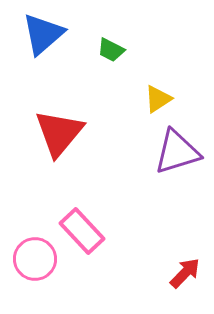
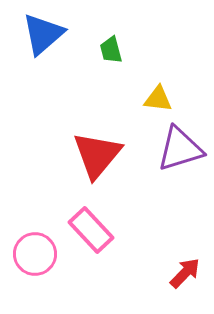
green trapezoid: rotated 48 degrees clockwise
yellow triangle: rotated 40 degrees clockwise
red triangle: moved 38 px right, 22 px down
purple triangle: moved 3 px right, 3 px up
pink rectangle: moved 9 px right, 1 px up
pink circle: moved 5 px up
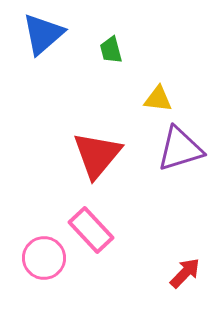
pink circle: moved 9 px right, 4 px down
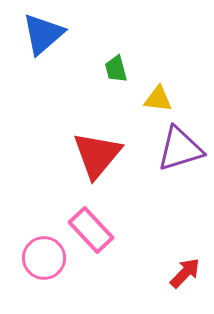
green trapezoid: moved 5 px right, 19 px down
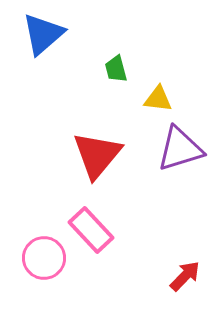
red arrow: moved 3 px down
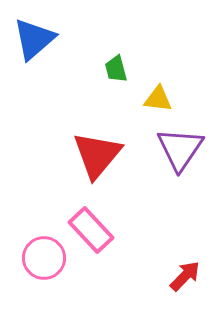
blue triangle: moved 9 px left, 5 px down
purple triangle: rotated 39 degrees counterclockwise
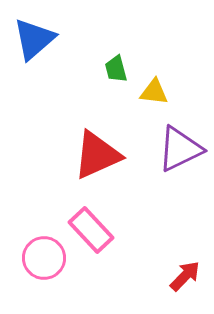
yellow triangle: moved 4 px left, 7 px up
purple triangle: rotated 30 degrees clockwise
red triangle: rotated 26 degrees clockwise
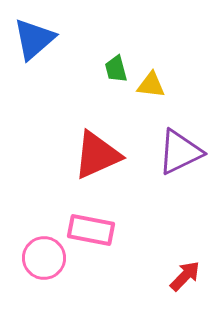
yellow triangle: moved 3 px left, 7 px up
purple triangle: moved 3 px down
pink rectangle: rotated 36 degrees counterclockwise
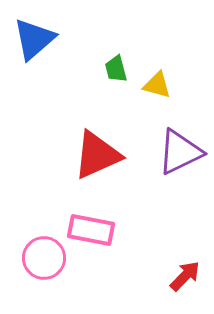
yellow triangle: moved 6 px right; rotated 8 degrees clockwise
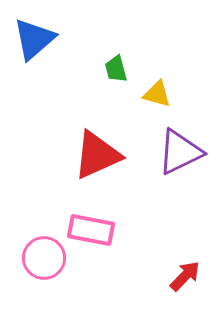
yellow triangle: moved 9 px down
